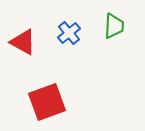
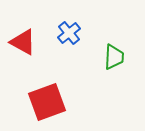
green trapezoid: moved 31 px down
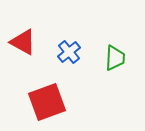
blue cross: moved 19 px down
green trapezoid: moved 1 px right, 1 px down
